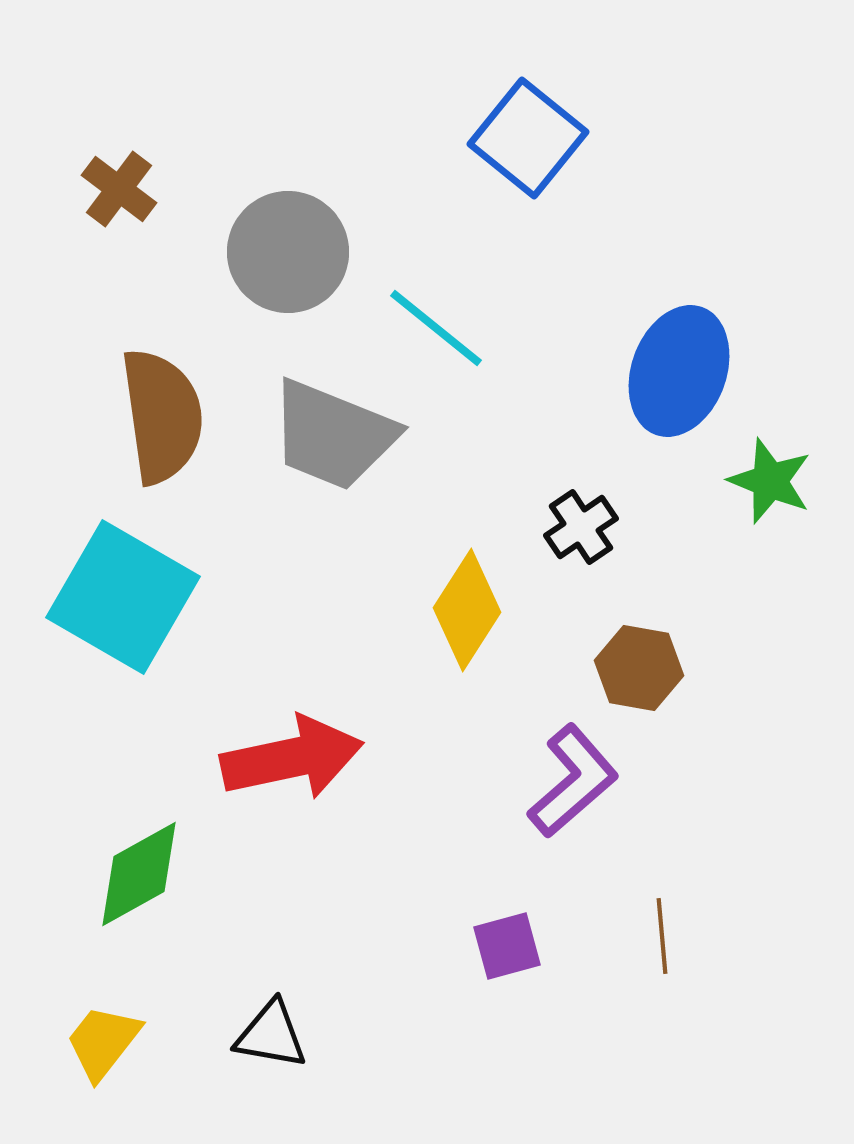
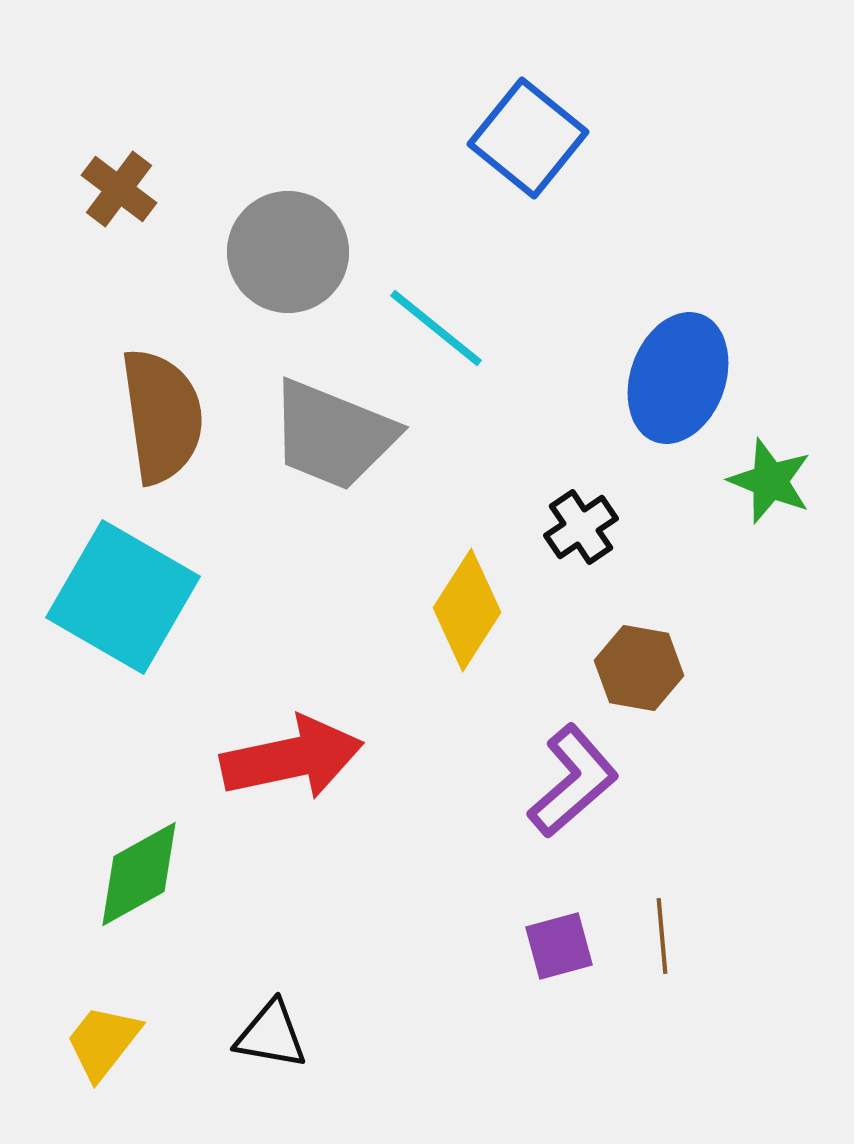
blue ellipse: moved 1 px left, 7 px down
purple square: moved 52 px right
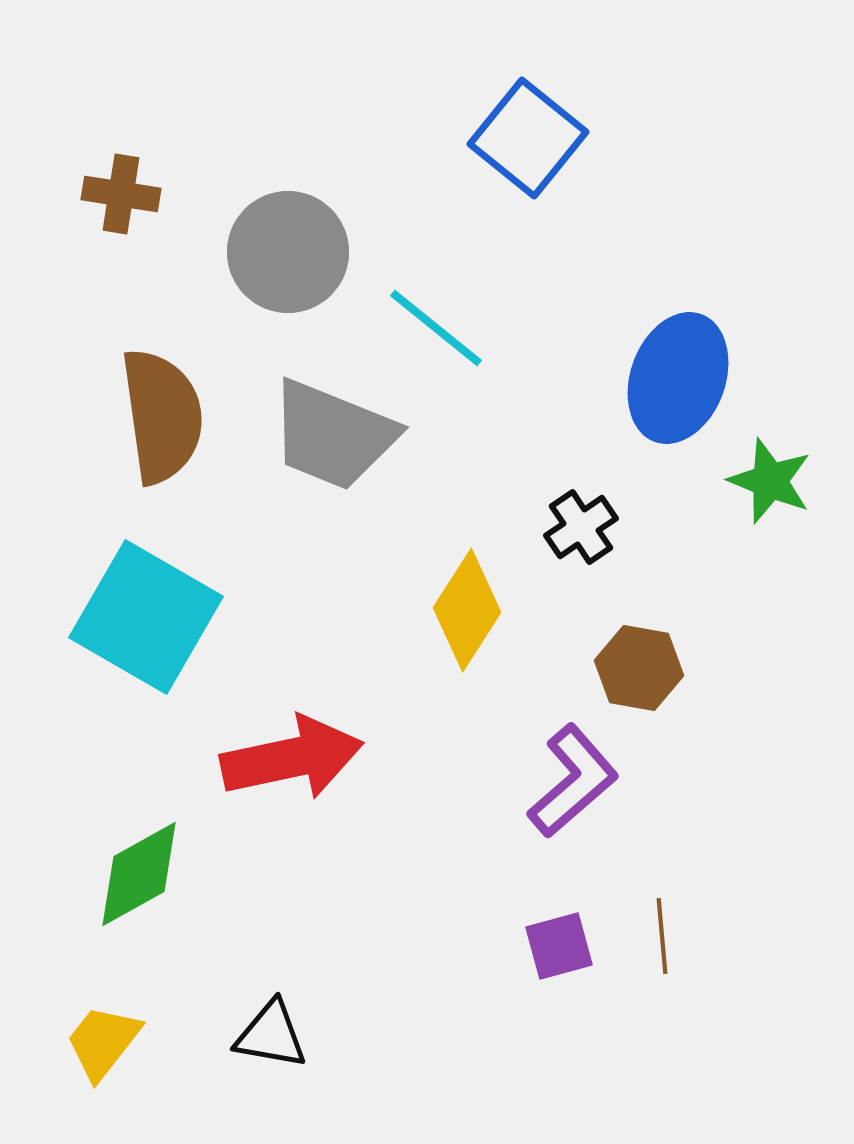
brown cross: moved 2 px right, 5 px down; rotated 28 degrees counterclockwise
cyan square: moved 23 px right, 20 px down
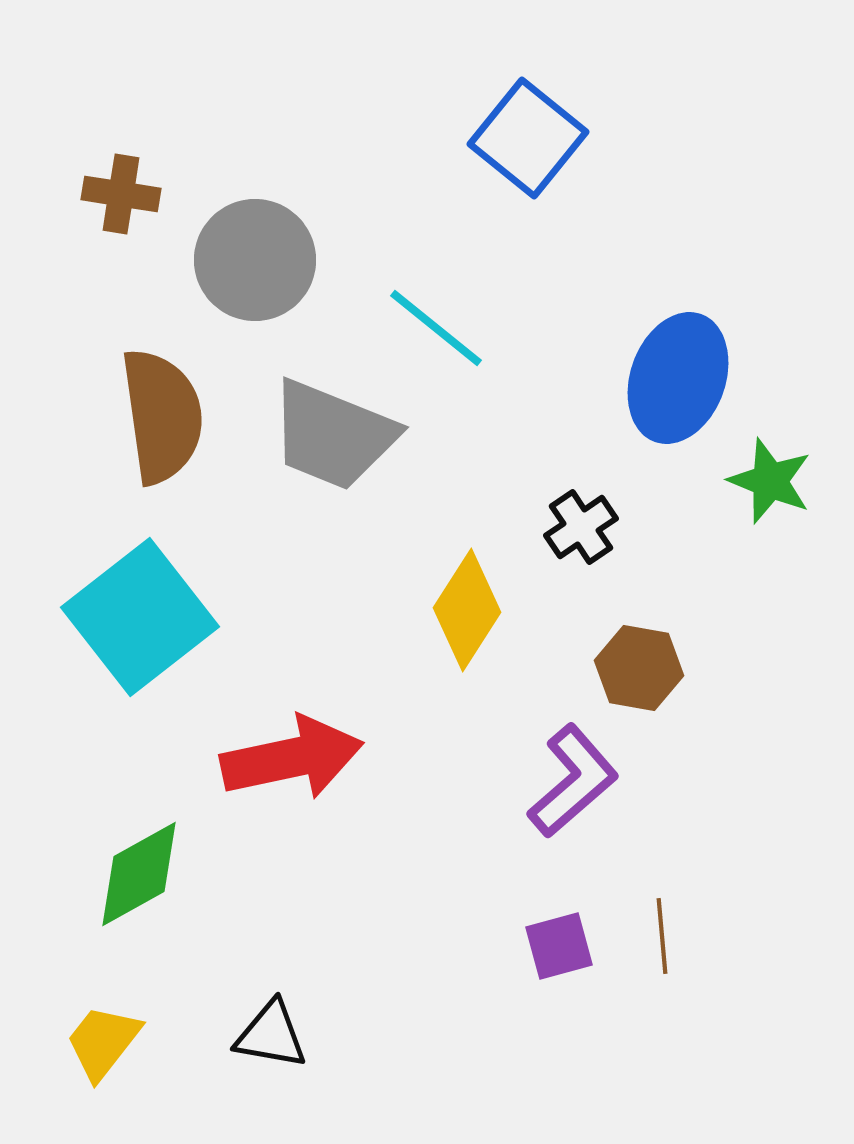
gray circle: moved 33 px left, 8 px down
cyan square: moved 6 px left; rotated 22 degrees clockwise
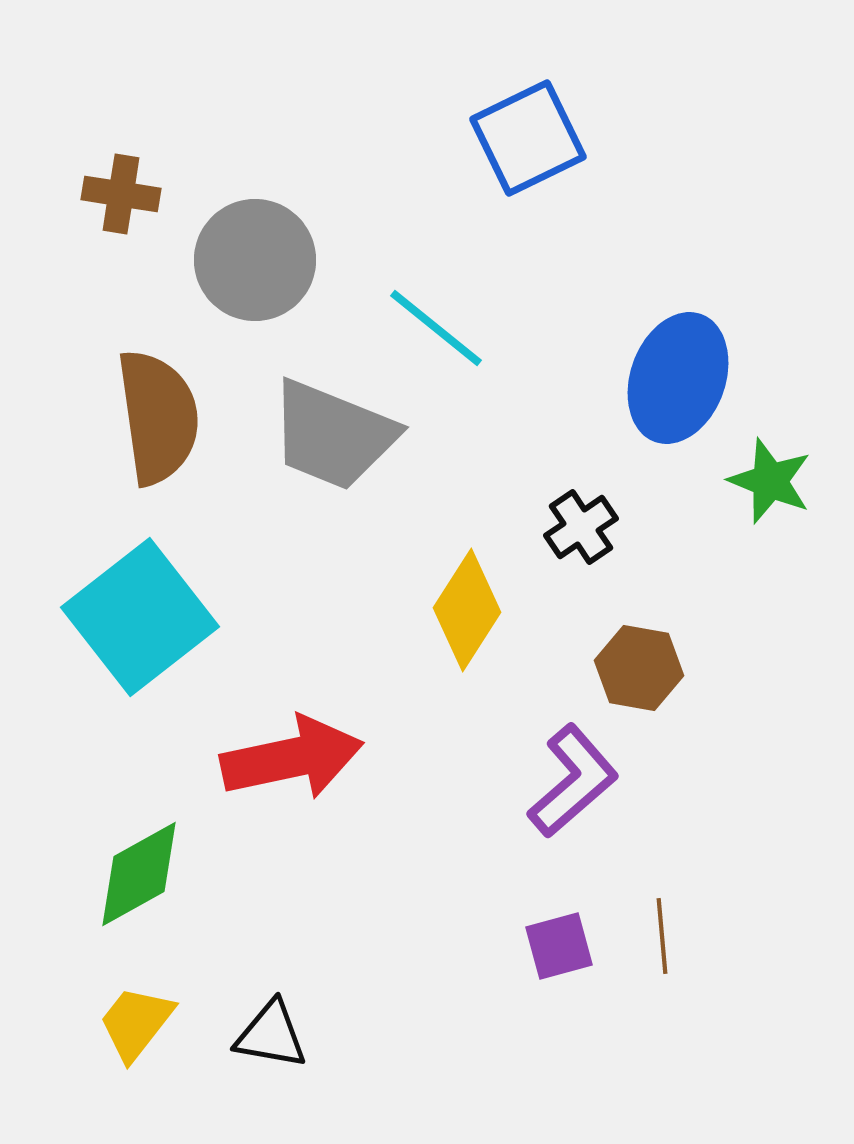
blue square: rotated 25 degrees clockwise
brown semicircle: moved 4 px left, 1 px down
yellow trapezoid: moved 33 px right, 19 px up
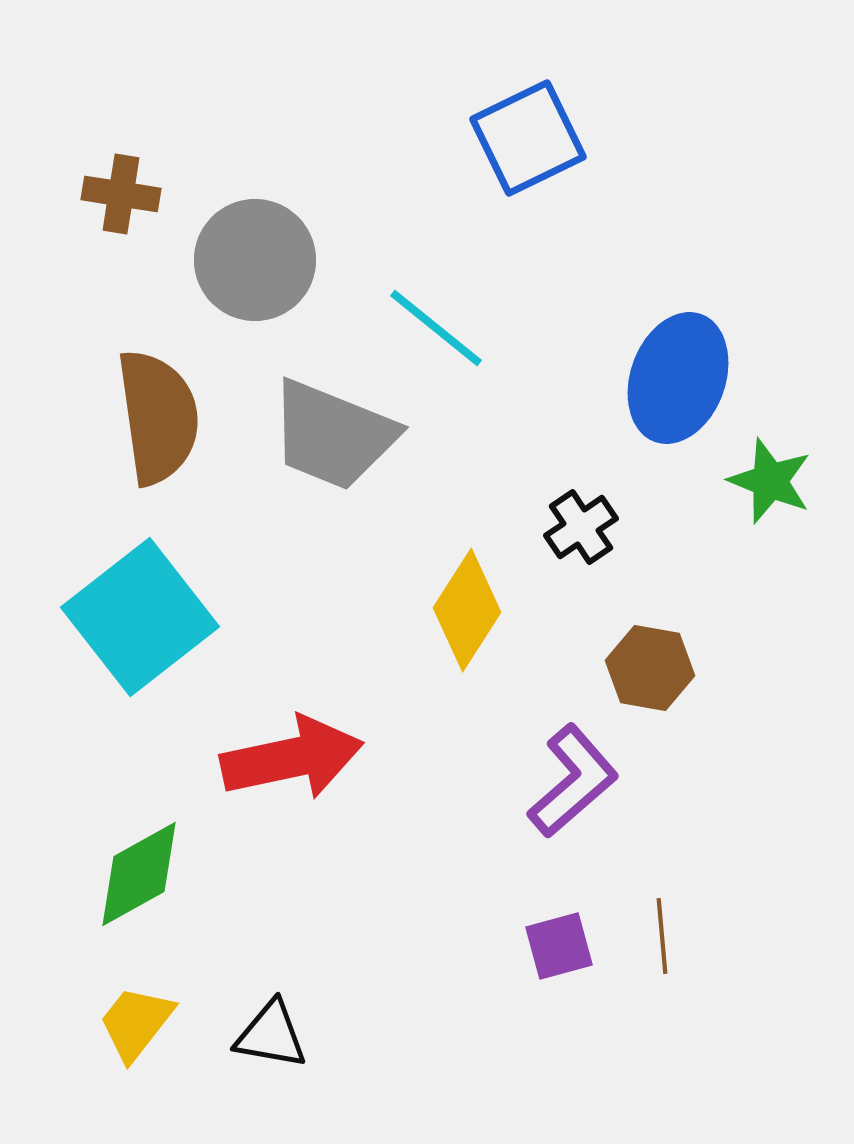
brown hexagon: moved 11 px right
